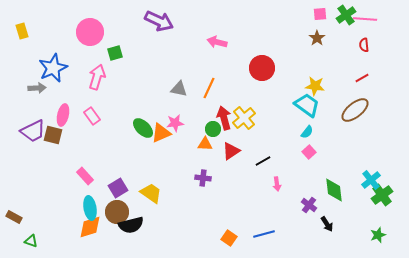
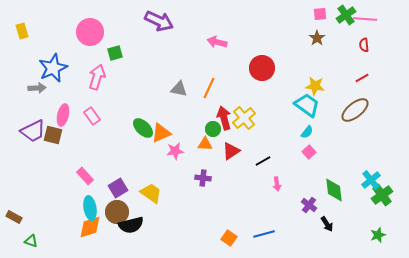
pink star at (175, 123): moved 28 px down
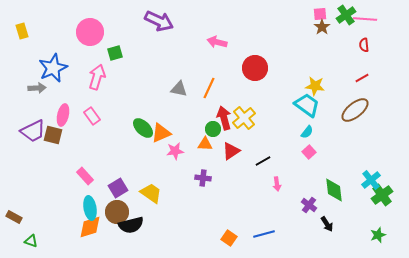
brown star at (317, 38): moved 5 px right, 11 px up
red circle at (262, 68): moved 7 px left
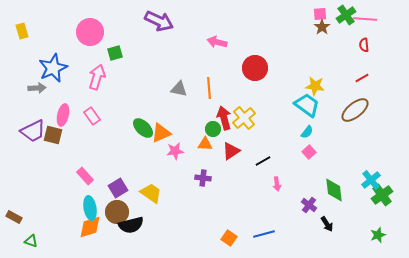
orange line at (209, 88): rotated 30 degrees counterclockwise
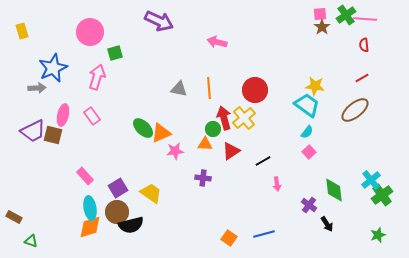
red circle at (255, 68): moved 22 px down
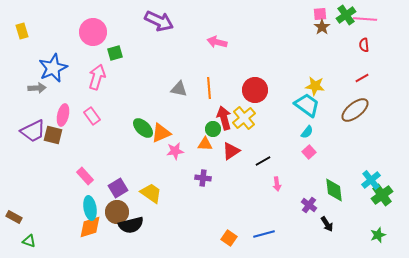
pink circle at (90, 32): moved 3 px right
green triangle at (31, 241): moved 2 px left
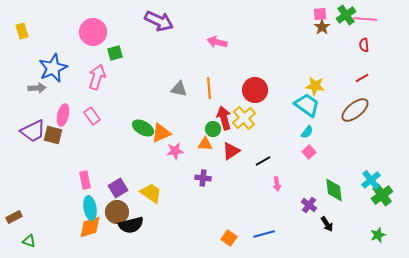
green ellipse at (143, 128): rotated 15 degrees counterclockwise
pink rectangle at (85, 176): moved 4 px down; rotated 30 degrees clockwise
brown rectangle at (14, 217): rotated 56 degrees counterclockwise
